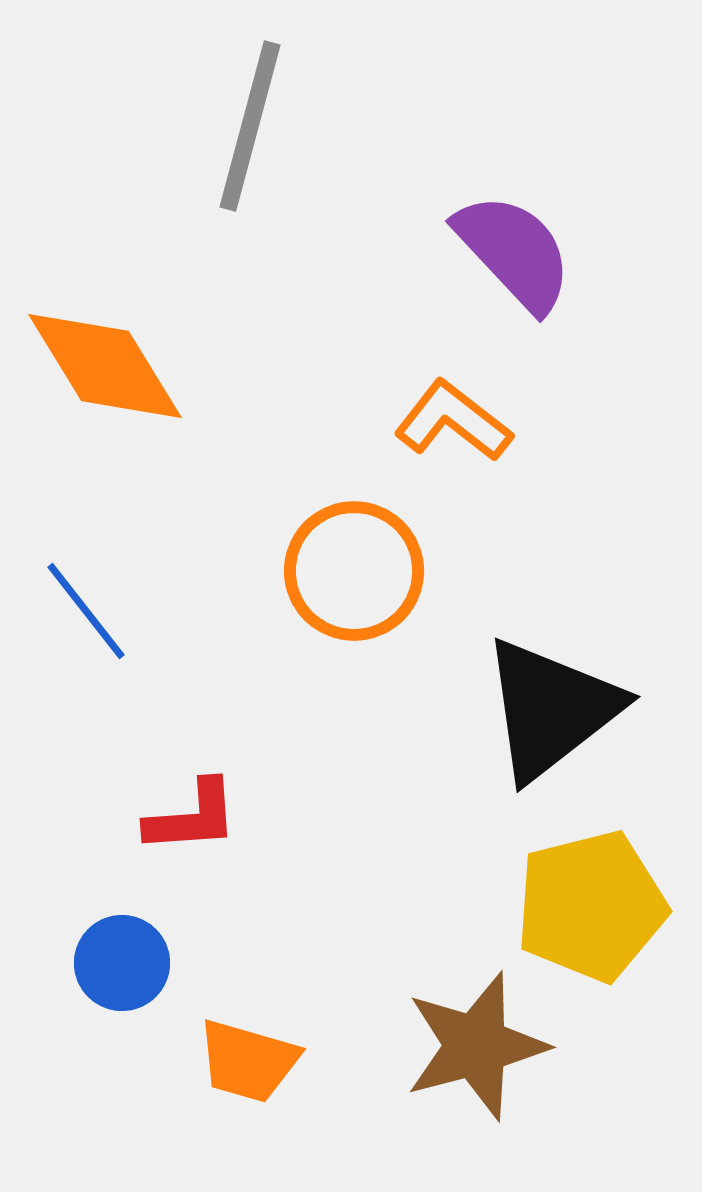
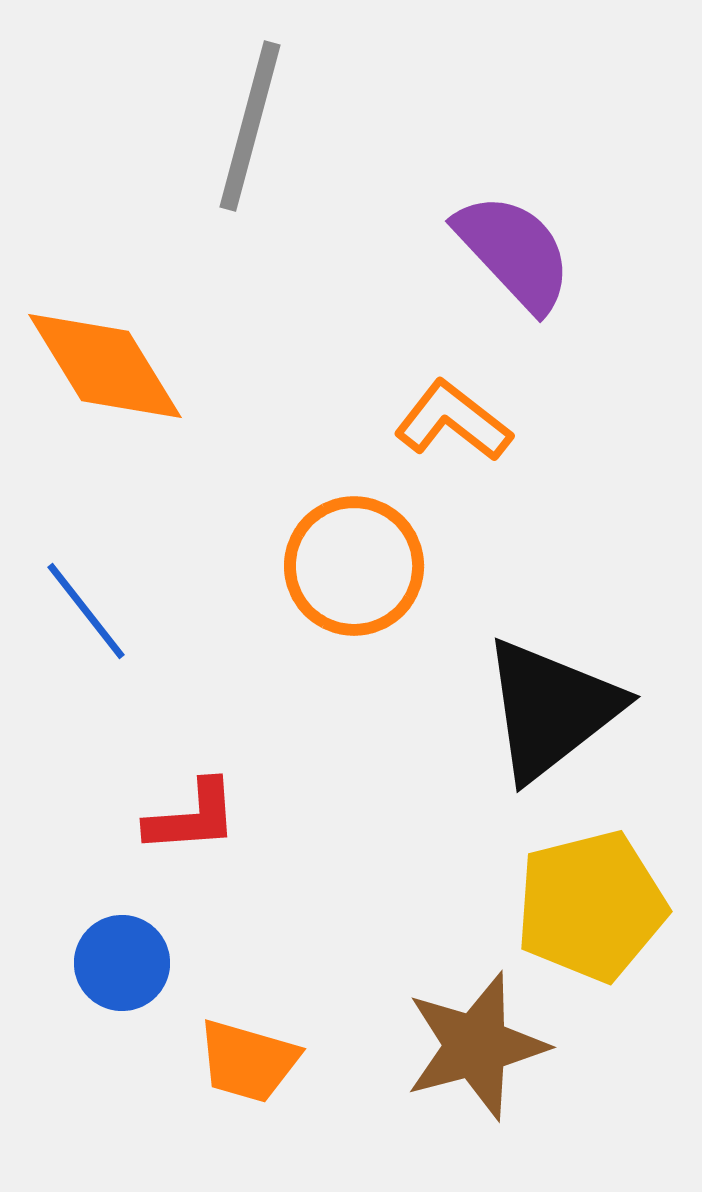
orange circle: moved 5 px up
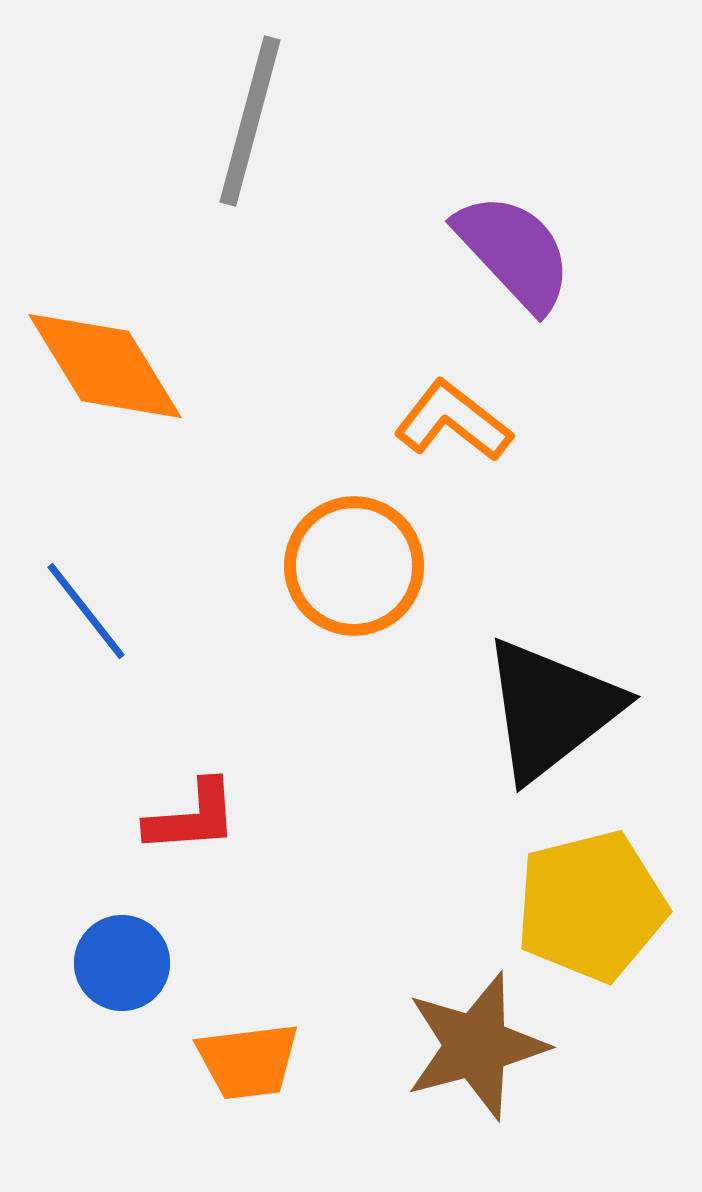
gray line: moved 5 px up
orange trapezoid: rotated 23 degrees counterclockwise
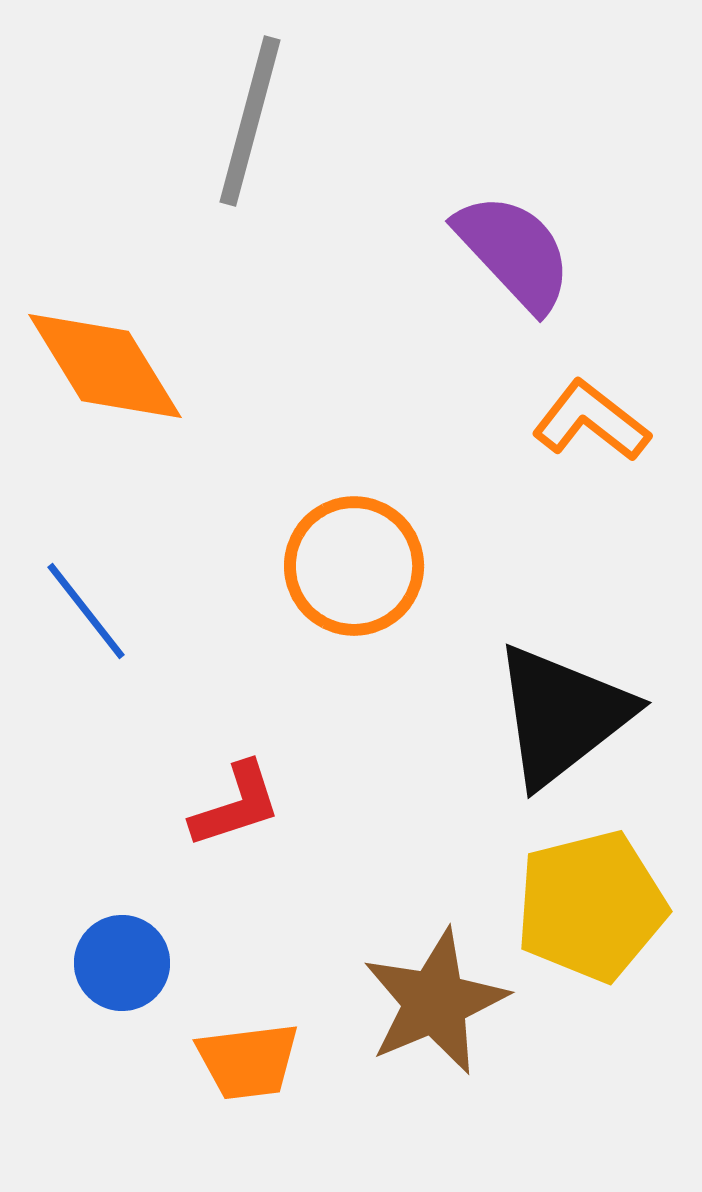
orange L-shape: moved 138 px right
black triangle: moved 11 px right, 6 px down
red L-shape: moved 44 px right, 12 px up; rotated 14 degrees counterclockwise
brown star: moved 41 px left, 44 px up; rotated 8 degrees counterclockwise
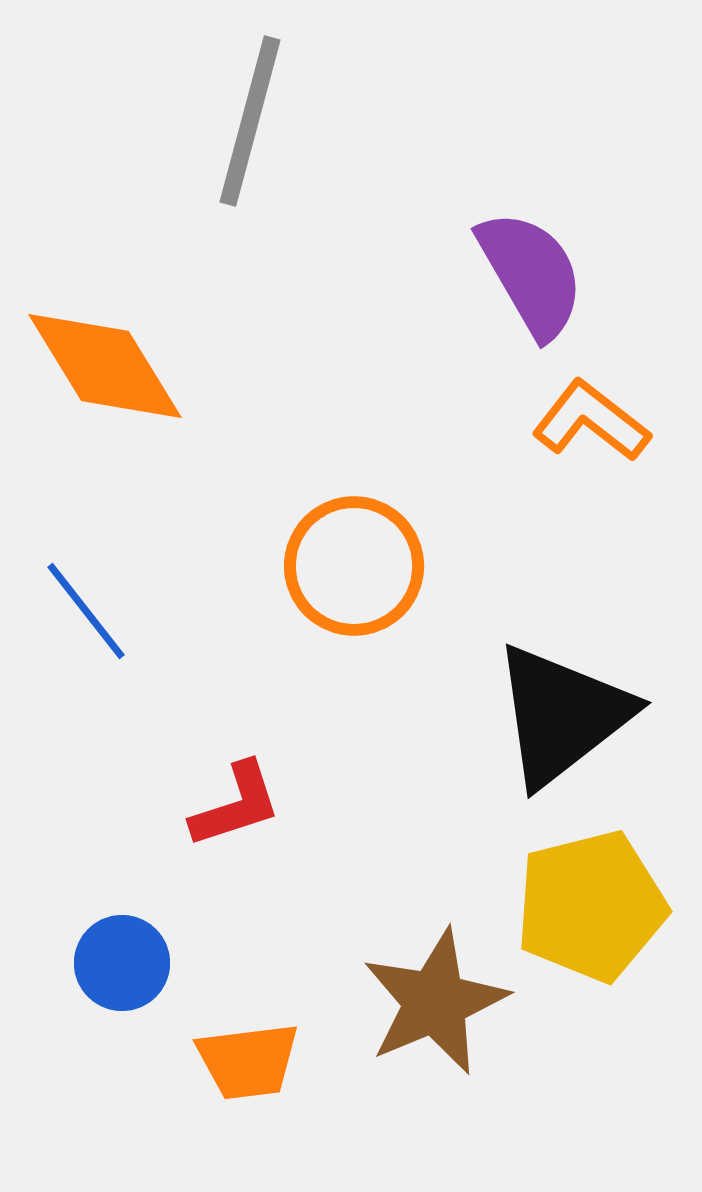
purple semicircle: moved 17 px right, 22 px down; rotated 13 degrees clockwise
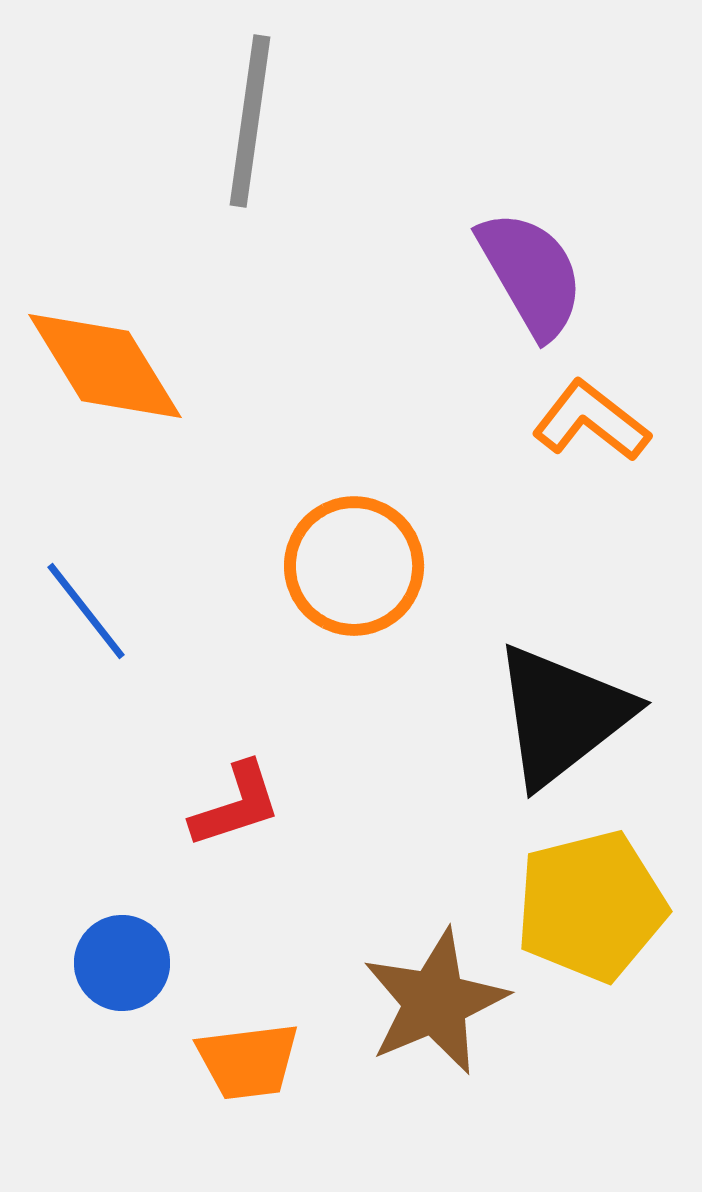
gray line: rotated 7 degrees counterclockwise
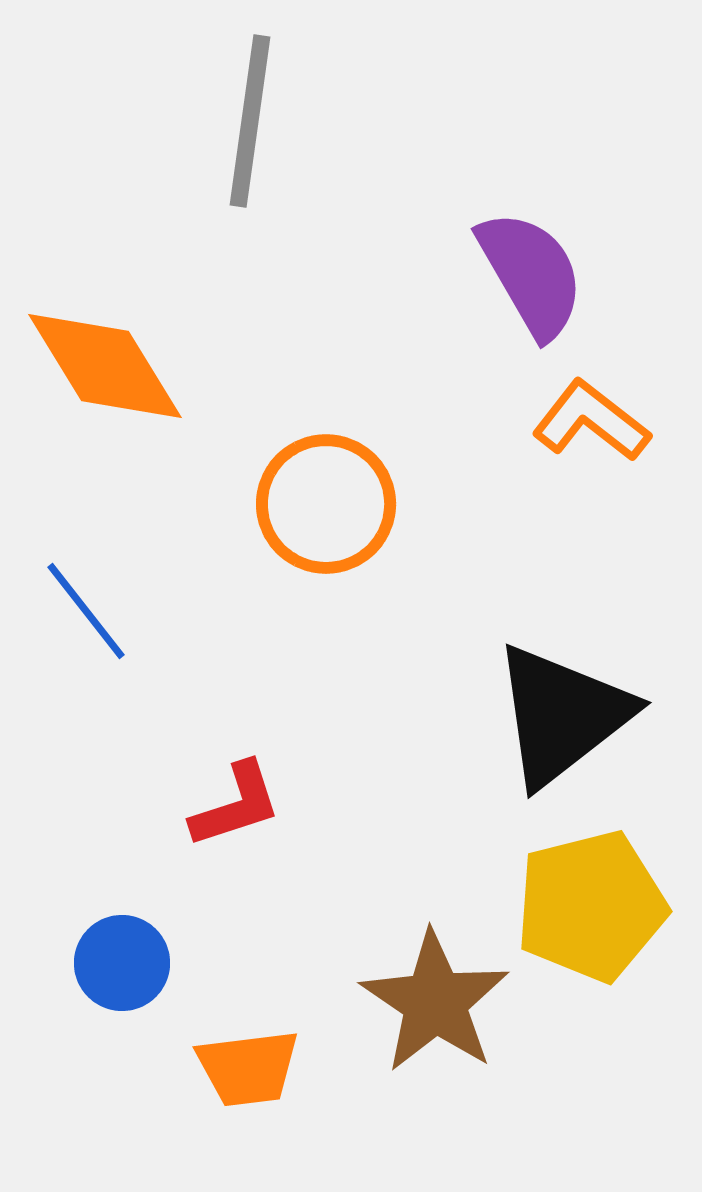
orange circle: moved 28 px left, 62 px up
brown star: rotated 15 degrees counterclockwise
orange trapezoid: moved 7 px down
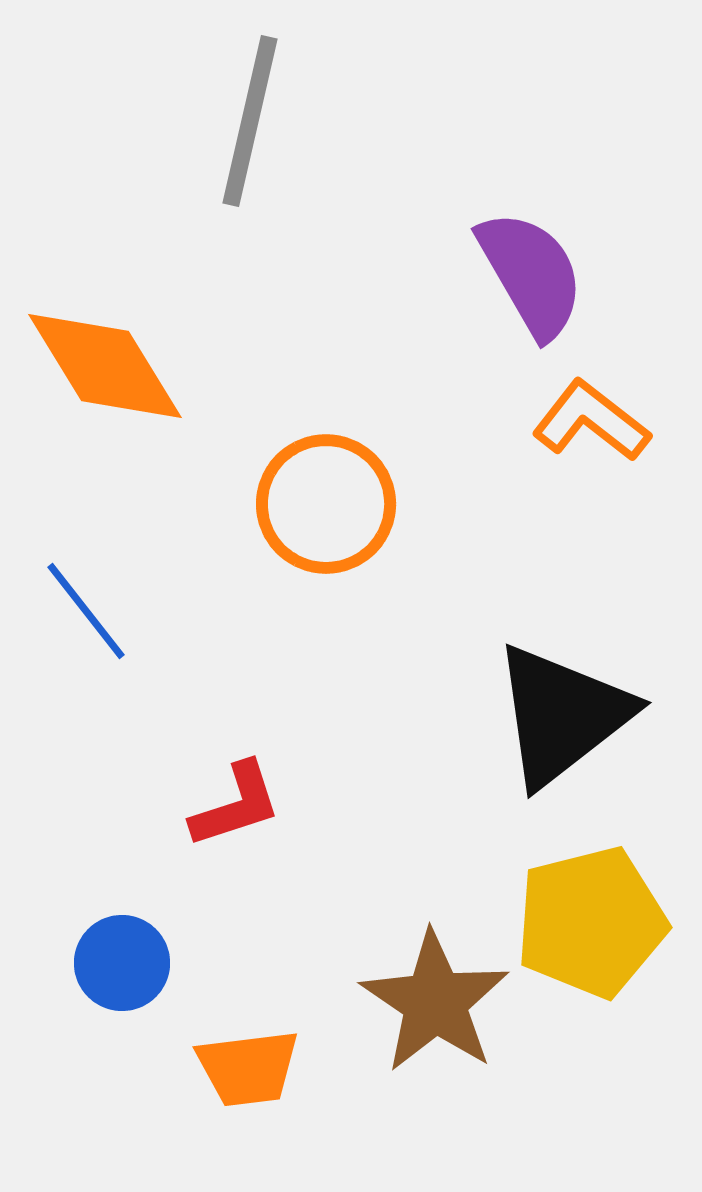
gray line: rotated 5 degrees clockwise
yellow pentagon: moved 16 px down
